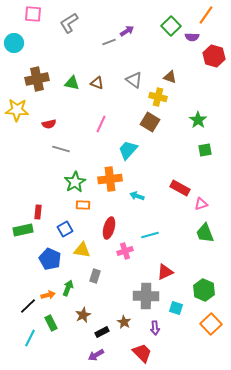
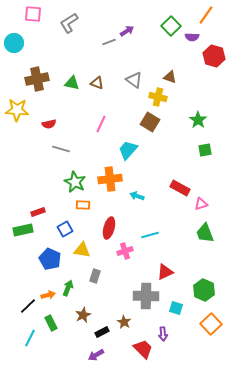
green star at (75, 182): rotated 15 degrees counterclockwise
red rectangle at (38, 212): rotated 64 degrees clockwise
purple arrow at (155, 328): moved 8 px right, 6 px down
red trapezoid at (142, 353): moved 1 px right, 4 px up
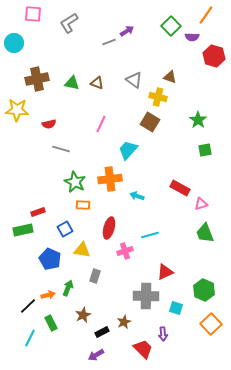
brown star at (124, 322): rotated 16 degrees clockwise
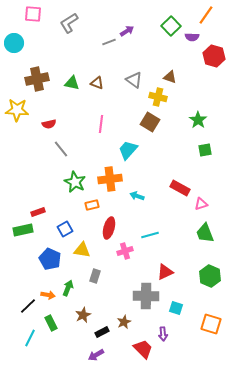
pink line at (101, 124): rotated 18 degrees counterclockwise
gray line at (61, 149): rotated 36 degrees clockwise
orange rectangle at (83, 205): moved 9 px right; rotated 16 degrees counterclockwise
green hexagon at (204, 290): moved 6 px right, 14 px up
orange arrow at (48, 295): rotated 24 degrees clockwise
orange square at (211, 324): rotated 30 degrees counterclockwise
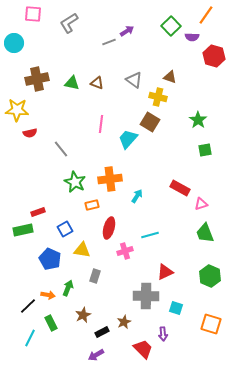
red semicircle at (49, 124): moved 19 px left, 9 px down
cyan trapezoid at (128, 150): moved 11 px up
cyan arrow at (137, 196): rotated 104 degrees clockwise
